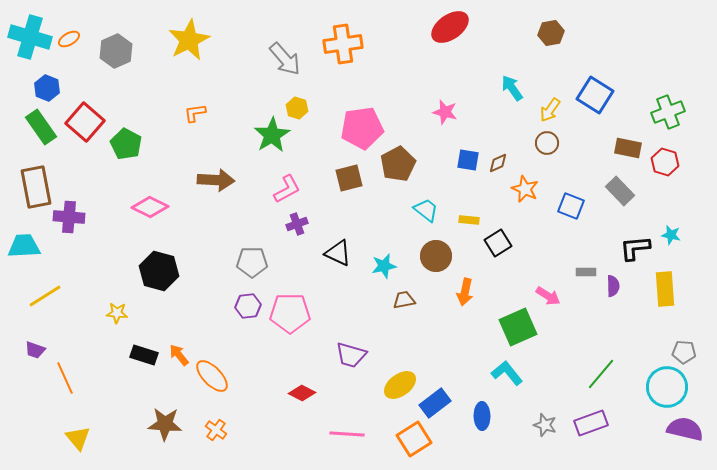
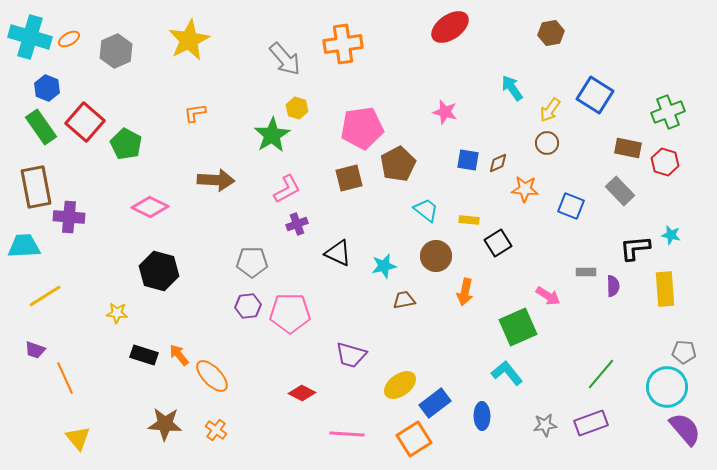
orange star at (525, 189): rotated 20 degrees counterclockwise
gray star at (545, 425): rotated 25 degrees counterclockwise
purple semicircle at (685, 429): rotated 36 degrees clockwise
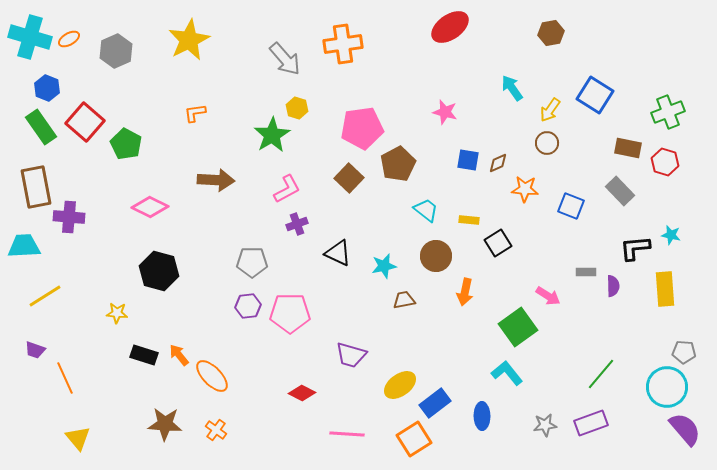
brown square at (349, 178): rotated 32 degrees counterclockwise
green square at (518, 327): rotated 12 degrees counterclockwise
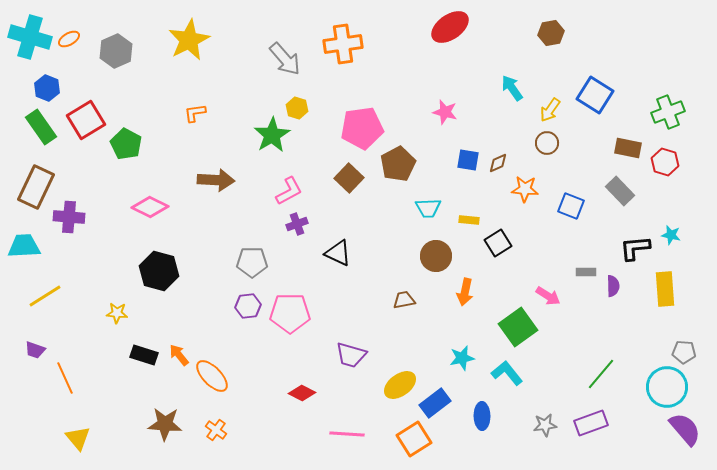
red square at (85, 122): moved 1 px right, 2 px up; rotated 18 degrees clockwise
brown rectangle at (36, 187): rotated 36 degrees clockwise
pink L-shape at (287, 189): moved 2 px right, 2 px down
cyan trapezoid at (426, 210): moved 2 px right, 2 px up; rotated 140 degrees clockwise
cyan star at (384, 266): moved 78 px right, 92 px down
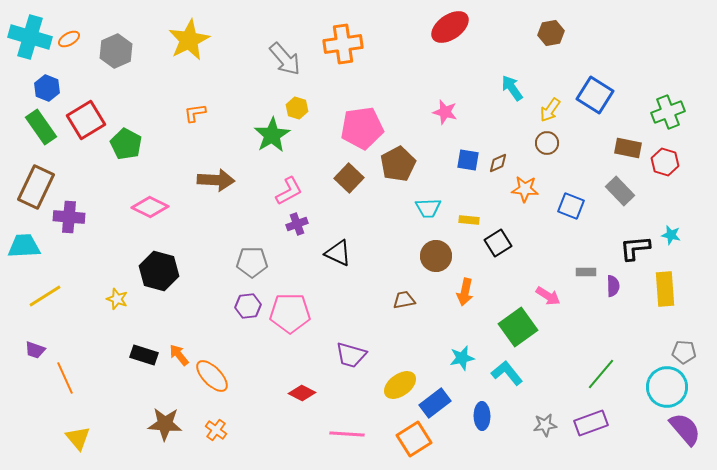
yellow star at (117, 313): moved 14 px up; rotated 15 degrees clockwise
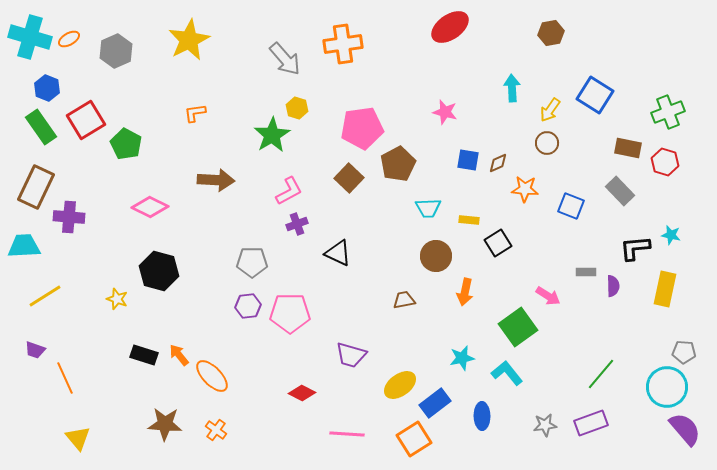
cyan arrow at (512, 88): rotated 32 degrees clockwise
yellow rectangle at (665, 289): rotated 16 degrees clockwise
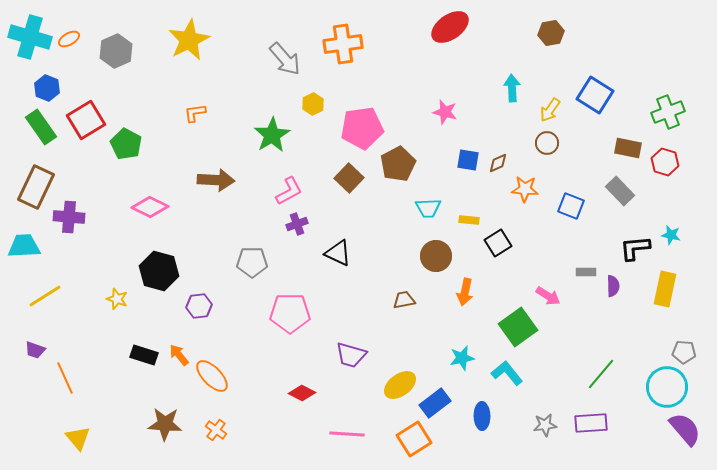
yellow hexagon at (297, 108): moved 16 px right, 4 px up; rotated 15 degrees clockwise
purple hexagon at (248, 306): moved 49 px left
purple rectangle at (591, 423): rotated 16 degrees clockwise
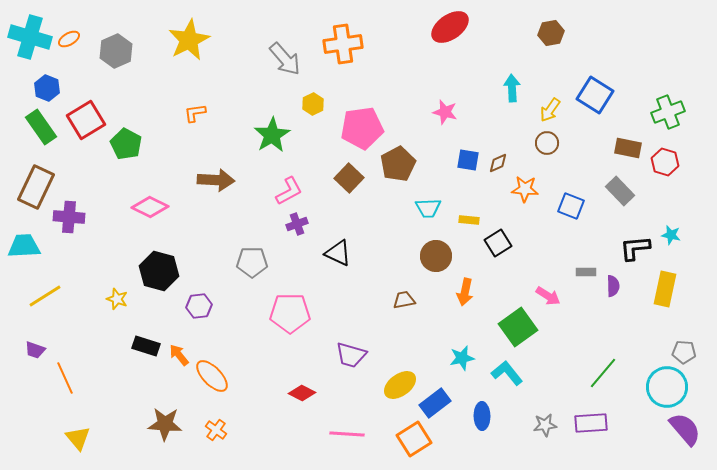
black rectangle at (144, 355): moved 2 px right, 9 px up
green line at (601, 374): moved 2 px right, 1 px up
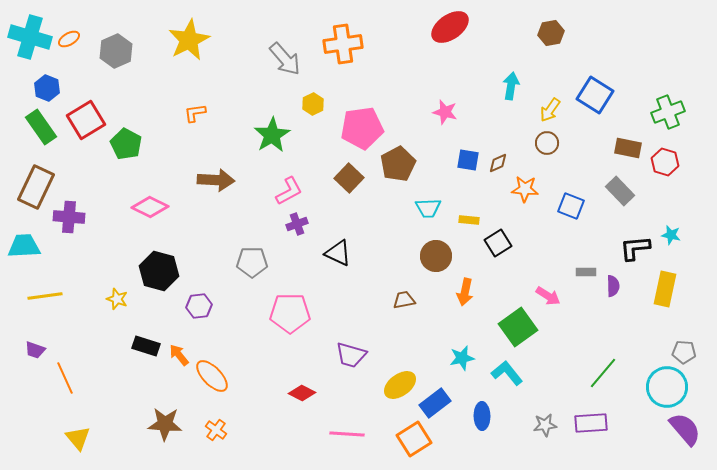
cyan arrow at (512, 88): moved 1 px left, 2 px up; rotated 12 degrees clockwise
yellow line at (45, 296): rotated 24 degrees clockwise
